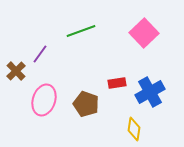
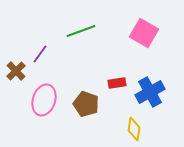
pink square: rotated 16 degrees counterclockwise
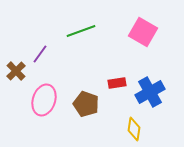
pink square: moved 1 px left, 1 px up
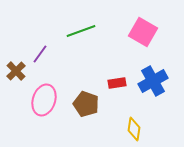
blue cross: moved 3 px right, 11 px up
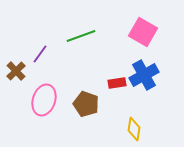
green line: moved 5 px down
blue cross: moved 9 px left, 6 px up
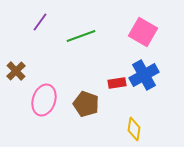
purple line: moved 32 px up
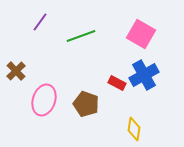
pink square: moved 2 px left, 2 px down
red rectangle: rotated 36 degrees clockwise
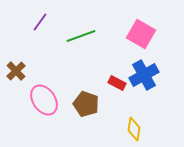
pink ellipse: rotated 52 degrees counterclockwise
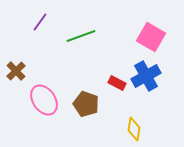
pink square: moved 10 px right, 3 px down
blue cross: moved 2 px right, 1 px down
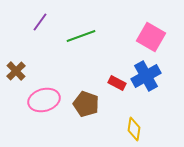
pink ellipse: rotated 72 degrees counterclockwise
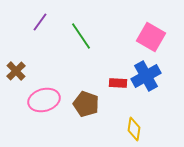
green line: rotated 76 degrees clockwise
red rectangle: moved 1 px right; rotated 24 degrees counterclockwise
